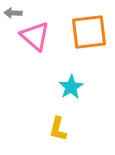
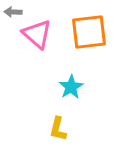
gray arrow: moved 1 px up
pink triangle: moved 2 px right, 2 px up
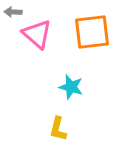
orange square: moved 3 px right
cyan star: rotated 25 degrees counterclockwise
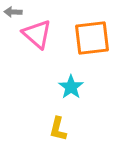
orange square: moved 6 px down
cyan star: rotated 20 degrees clockwise
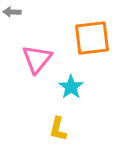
gray arrow: moved 1 px left
pink triangle: moved 25 px down; rotated 28 degrees clockwise
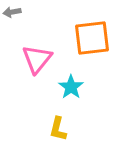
gray arrow: rotated 12 degrees counterclockwise
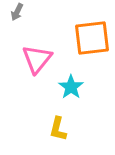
gray arrow: moved 5 px right; rotated 54 degrees counterclockwise
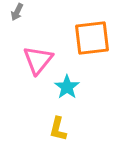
pink triangle: moved 1 px right, 1 px down
cyan star: moved 4 px left
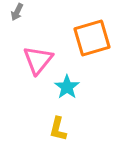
orange square: rotated 9 degrees counterclockwise
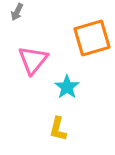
pink triangle: moved 5 px left
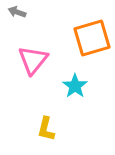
gray arrow: rotated 84 degrees clockwise
cyan star: moved 8 px right, 1 px up
yellow L-shape: moved 12 px left
